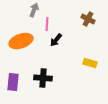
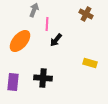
brown cross: moved 2 px left, 5 px up
orange ellipse: moved 1 px left; rotated 30 degrees counterclockwise
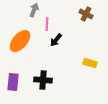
black cross: moved 2 px down
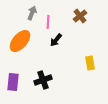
gray arrow: moved 2 px left, 3 px down
brown cross: moved 6 px left, 2 px down; rotated 24 degrees clockwise
pink line: moved 1 px right, 2 px up
yellow rectangle: rotated 64 degrees clockwise
black cross: rotated 24 degrees counterclockwise
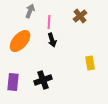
gray arrow: moved 2 px left, 2 px up
pink line: moved 1 px right
black arrow: moved 4 px left; rotated 56 degrees counterclockwise
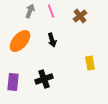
pink line: moved 2 px right, 11 px up; rotated 24 degrees counterclockwise
black cross: moved 1 px right, 1 px up
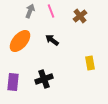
black arrow: rotated 144 degrees clockwise
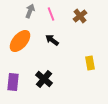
pink line: moved 3 px down
black cross: rotated 30 degrees counterclockwise
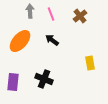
gray arrow: rotated 24 degrees counterclockwise
black cross: rotated 18 degrees counterclockwise
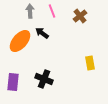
pink line: moved 1 px right, 3 px up
black arrow: moved 10 px left, 7 px up
